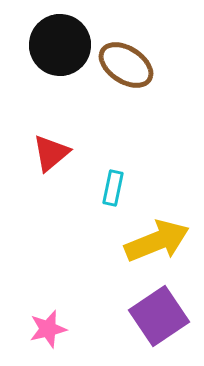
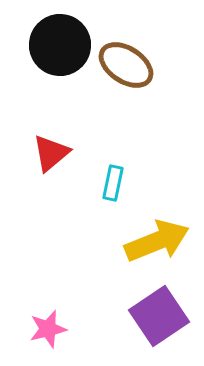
cyan rectangle: moved 5 px up
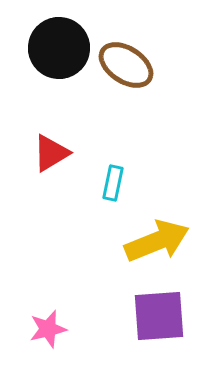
black circle: moved 1 px left, 3 px down
red triangle: rotated 9 degrees clockwise
purple square: rotated 30 degrees clockwise
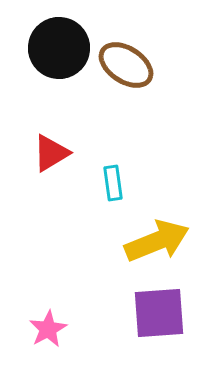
cyan rectangle: rotated 20 degrees counterclockwise
purple square: moved 3 px up
pink star: rotated 15 degrees counterclockwise
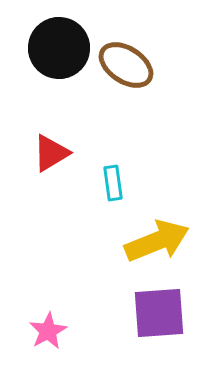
pink star: moved 2 px down
